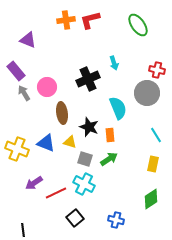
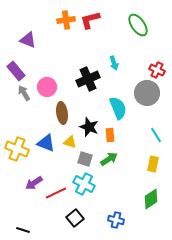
red cross: rotated 14 degrees clockwise
black line: rotated 64 degrees counterclockwise
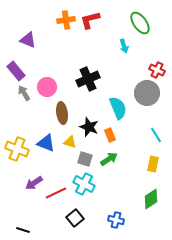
green ellipse: moved 2 px right, 2 px up
cyan arrow: moved 10 px right, 17 px up
orange rectangle: rotated 16 degrees counterclockwise
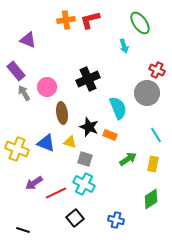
orange rectangle: rotated 48 degrees counterclockwise
green arrow: moved 19 px right
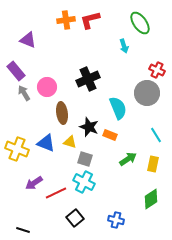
cyan cross: moved 2 px up
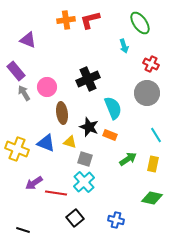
red cross: moved 6 px left, 6 px up
cyan semicircle: moved 5 px left
cyan cross: rotated 20 degrees clockwise
red line: rotated 35 degrees clockwise
green diamond: moved 1 px right, 1 px up; rotated 45 degrees clockwise
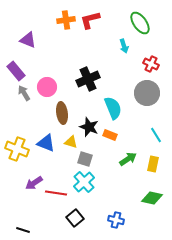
yellow triangle: moved 1 px right
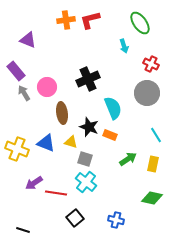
cyan cross: moved 2 px right; rotated 10 degrees counterclockwise
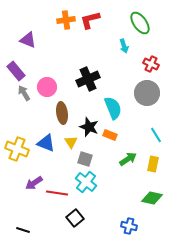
yellow triangle: rotated 40 degrees clockwise
red line: moved 1 px right
blue cross: moved 13 px right, 6 px down
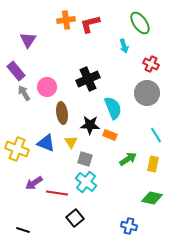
red L-shape: moved 4 px down
purple triangle: rotated 42 degrees clockwise
black star: moved 1 px right, 2 px up; rotated 18 degrees counterclockwise
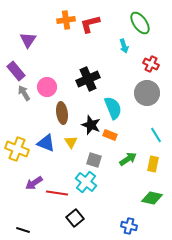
black star: moved 1 px right; rotated 18 degrees clockwise
gray square: moved 9 px right, 1 px down
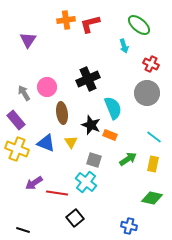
green ellipse: moved 1 px left, 2 px down; rotated 15 degrees counterclockwise
purple rectangle: moved 49 px down
cyan line: moved 2 px left, 2 px down; rotated 21 degrees counterclockwise
